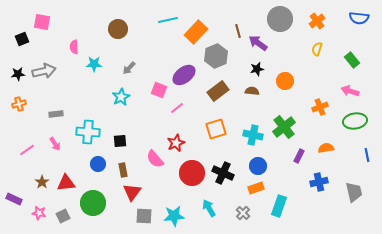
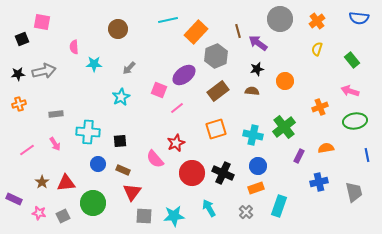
brown rectangle at (123, 170): rotated 56 degrees counterclockwise
gray cross at (243, 213): moved 3 px right, 1 px up
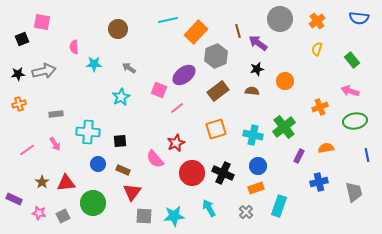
gray arrow at (129, 68): rotated 80 degrees clockwise
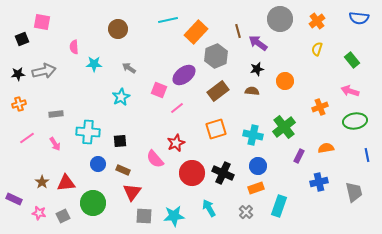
pink line at (27, 150): moved 12 px up
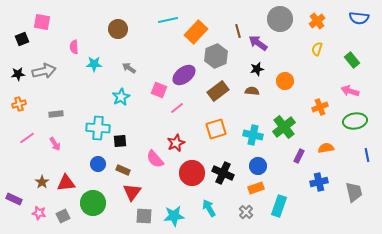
cyan cross at (88, 132): moved 10 px right, 4 px up
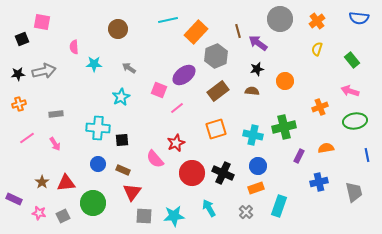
green cross at (284, 127): rotated 25 degrees clockwise
black square at (120, 141): moved 2 px right, 1 px up
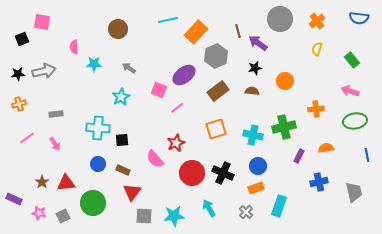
black star at (257, 69): moved 2 px left, 1 px up
orange cross at (320, 107): moved 4 px left, 2 px down; rotated 14 degrees clockwise
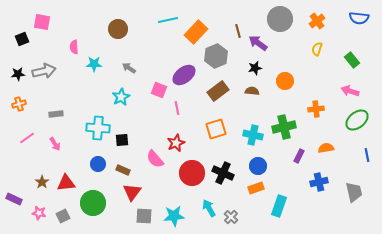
pink line at (177, 108): rotated 64 degrees counterclockwise
green ellipse at (355, 121): moved 2 px right, 1 px up; rotated 30 degrees counterclockwise
gray cross at (246, 212): moved 15 px left, 5 px down
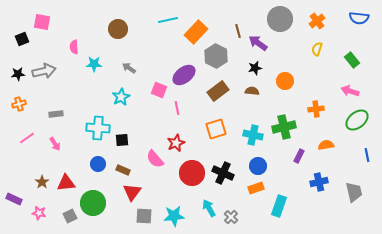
gray hexagon at (216, 56): rotated 10 degrees counterclockwise
orange semicircle at (326, 148): moved 3 px up
gray square at (63, 216): moved 7 px right
